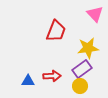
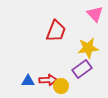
red arrow: moved 4 px left, 4 px down
yellow circle: moved 19 px left
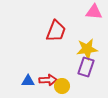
pink triangle: moved 1 px left, 2 px up; rotated 42 degrees counterclockwise
yellow star: moved 1 px left, 1 px down
purple rectangle: moved 4 px right, 2 px up; rotated 36 degrees counterclockwise
yellow circle: moved 1 px right
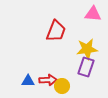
pink triangle: moved 1 px left, 2 px down
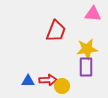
purple rectangle: rotated 18 degrees counterclockwise
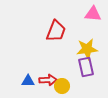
purple rectangle: rotated 12 degrees counterclockwise
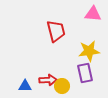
red trapezoid: rotated 35 degrees counterclockwise
yellow star: moved 2 px right, 2 px down
purple rectangle: moved 1 px left, 6 px down
blue triangle: moved 3 px left, 5 px down
